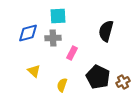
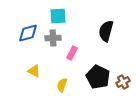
yellow triangle: rotated 16 degrees counterclockwise
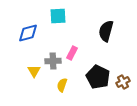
gray cross: moved 23 px down
yellow triangle: rotated 32 degrees clockwise
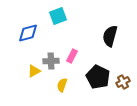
cyan square: rotated 18 degrees counterclockwise
black semicircle: moved 4 px right, 5 px down
pink rectangle: moved 3 px down
gray cross: moved 2 px left
yellow triangle: rotated 32 degrees clockwise
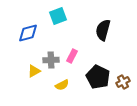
black semicircle: moved 7 px left, 6 px up
gray cross: moved 1 px up
yellow semicircle: rotated 136 degrees counterclockwise
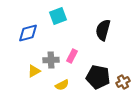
black pentagon: rotated 15 degrees counterclockwise
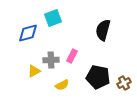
cyan square: moved 5 px left, 2 px down
brown cross: moved 1 px right, 1 px down
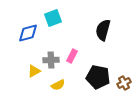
yellow semicircle: moved 4 px left
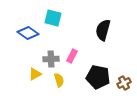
cyan square: rotated 36 degrees clockwise
blue diamond: rotated 50 degrees clockwise
gray cross: moved 1 px up
yellow triangle: moved 1 px right, 3 px down
yellow semicircle: moved 1 px right, 5 px up; rotated 80 degrees counterclockwise
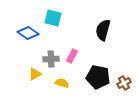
yellow semicircle: moved 3 px right, 3 px down; rotated 56 degrees counterclockwise
